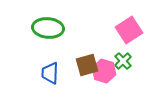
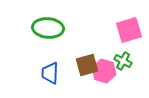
pink square: rotated 16 degrees clockwise
green cross: rotated 18 degrees counterclockwise
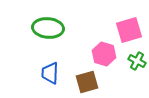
green cross: moved 14 px right
brown square: moved 17 px down
pink hexagon: moved 17 px up
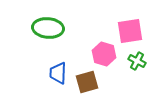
pink square: moved 1 px right, 1 px down; rotated 8 degrees clockwise
blue trapezoid: moved 8 px right
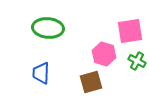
blue trapezoid: moved 17 px left
brown square: moved 4 px right
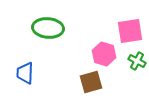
blue trapezoid: moved 16 px left
